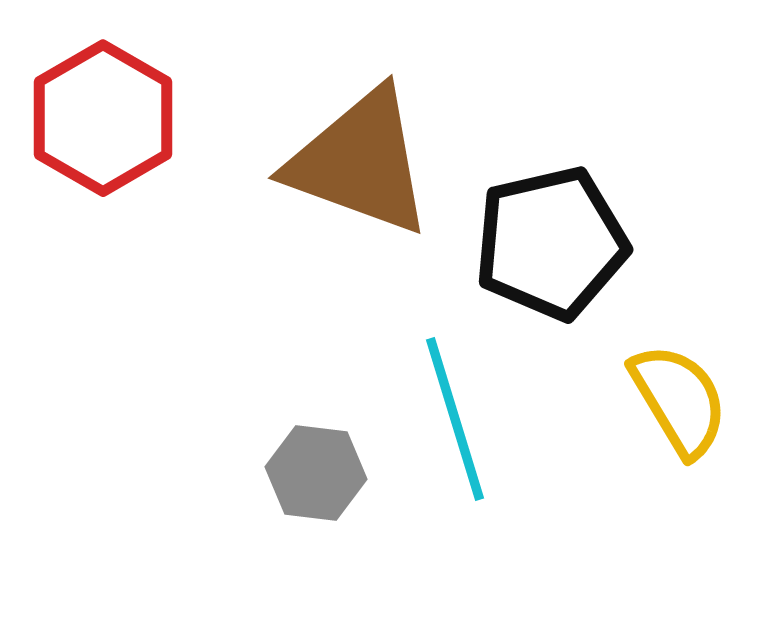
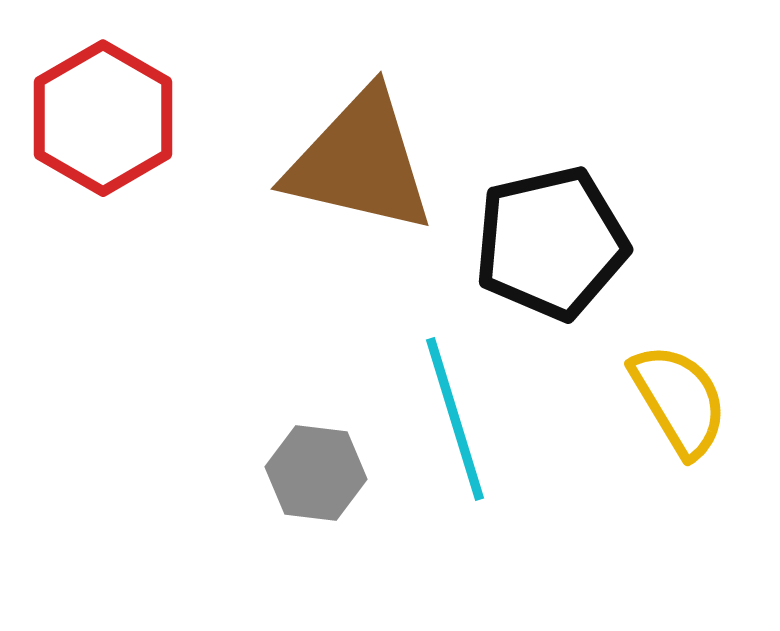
brown triangle: rotated 7 degrees counterclockwise
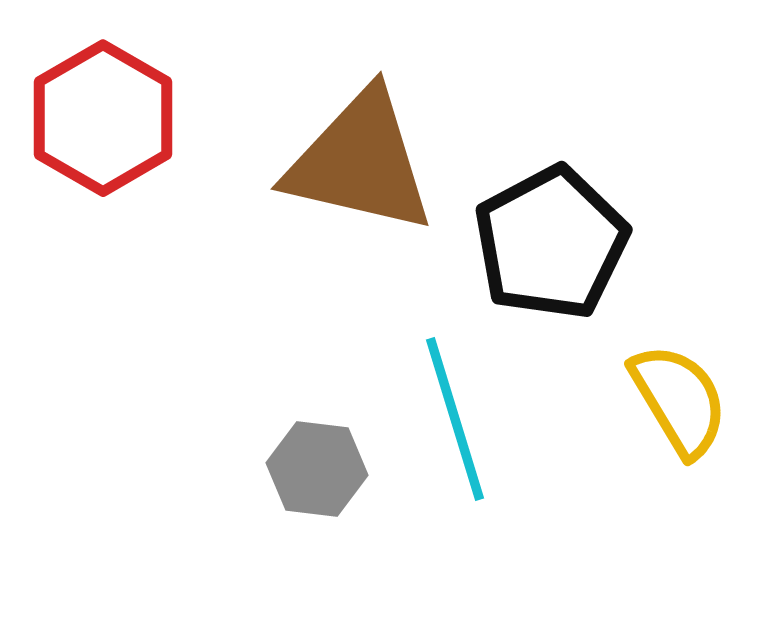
black pentagon: rotated 15 degrees counterclockwise
gray hexagon: moved 1 px right, 4 px up
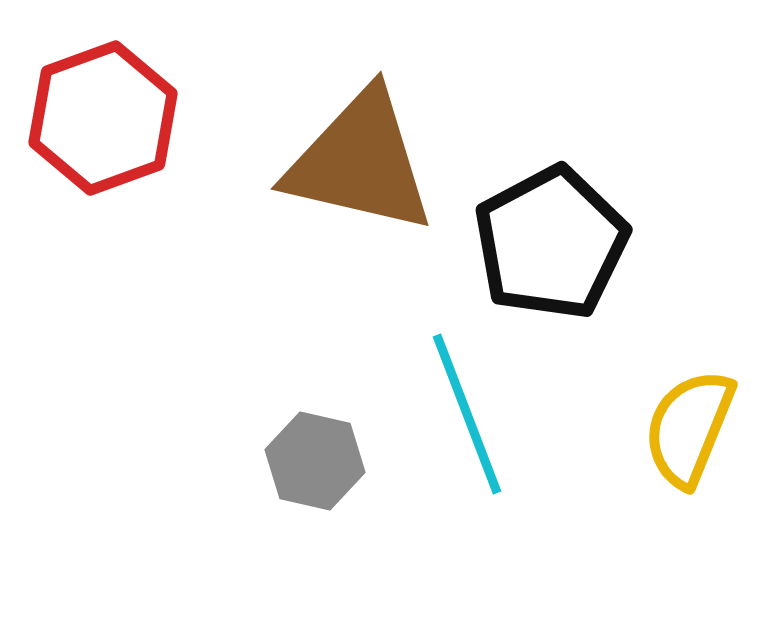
red hexagon: rotated 10 degrees clockwise
yellow semicircle: moved 10 px right, 28 px down; rotated 127 degrees counterclockwise
cyan line: moved 12 px right, 5 px up; rotated 4 degrees counterclockwise
gray hexagon: moved 2 px left, 8 px up; rotated 6 degrees clockwise
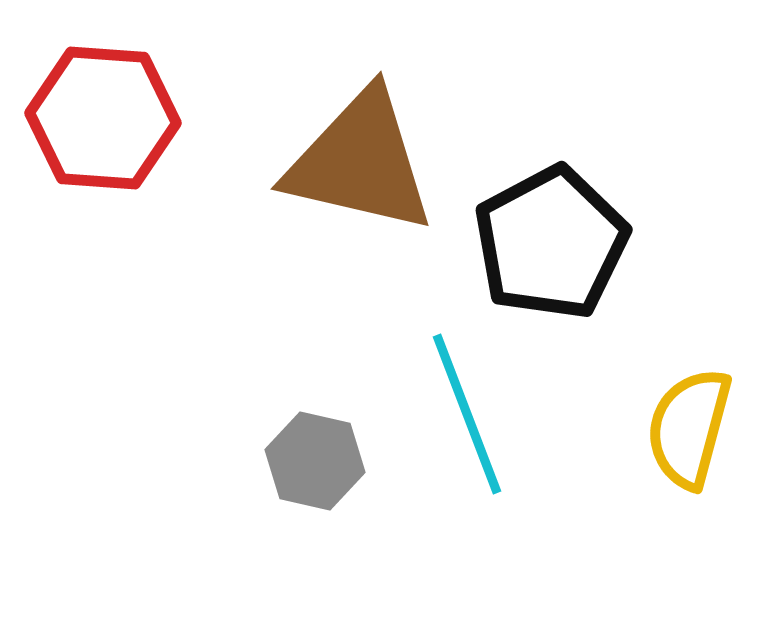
red hexagon: rotated 24 degrees clockwise
yellow semicircle: rotated 7 degrees counterclockwise
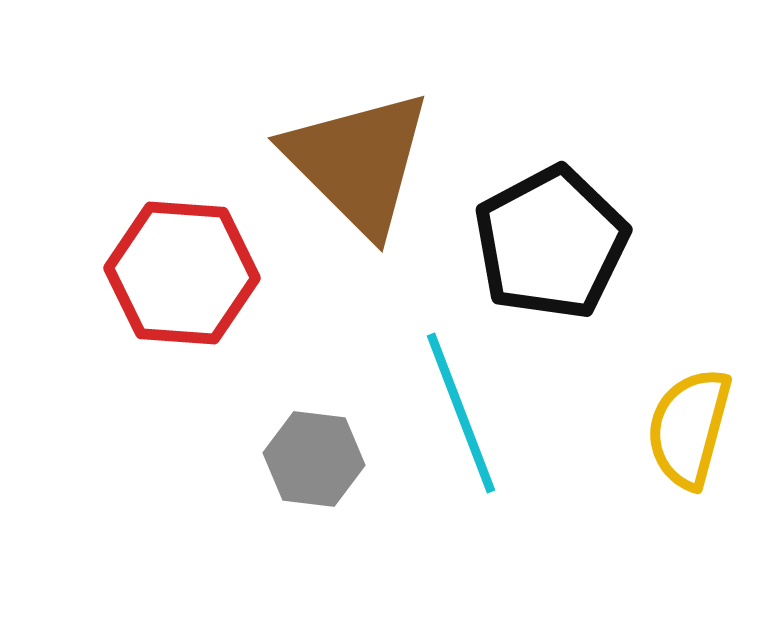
red hexagon: moved 79 px right, 155 px down
brown triangle: moved 2 px left; rotated 32 degrees clockwise
cyan line: moved 6 px left, 1 px up
gray hexagon: moved 1 px left, 2 px up; rotated 6 degrees counterclockwise
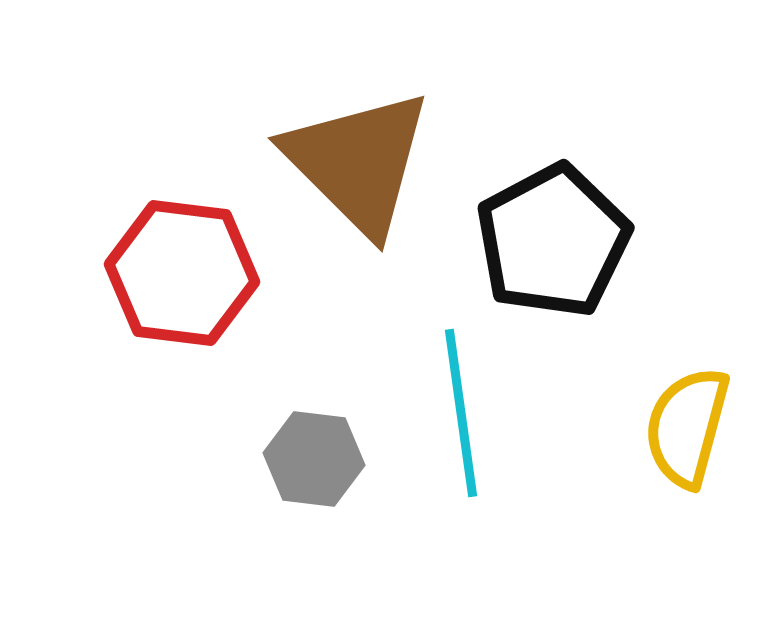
black pentagon: moved 2 px right, 2 px up
red hexagon: rotated 3 degrees clockwise
cyan line: rotated 13 degrees clockwise
yellow semicircle: moved 2 px left, 1 px up
